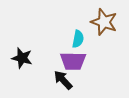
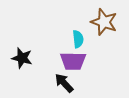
cyan semicircle: rotated 18 degrees counterclockwise
black arrow: moved 1 px right, 3 px down
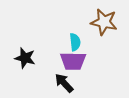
brown star: rotated 8 degrees counterclockwise
cyan semicircle: moved 3 px left, 3 px down
black star: moved 3 px right
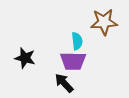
brown star: rotated 16 degrees counterclockwise
cyan semicircle: moved 2 px right, 1 px up
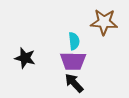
brown star: rotated 8 degrees clockwise
cyan semicircle: moved 3 px left
black arrow: moved 10 px right
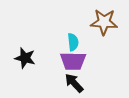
cyan semicircle: moved 1 px left, 1 px down
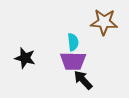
black arrow: moved 9 px right, 3 px up
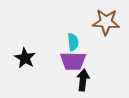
brown star: moved 2 px right
black star: rotated 15 degrees clockwise
black arrow: rotated 50 degrees clockwise
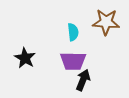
cyan semicircle: moved 10 px up
black arrow: rotated 15 degrees clockwise
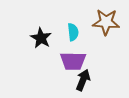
black star: moved 16 px right, 20 px up
